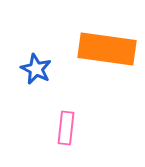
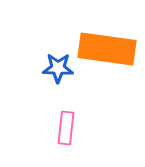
blue star: moved 22 px right, 1 px up; rotated 24 degrees counterclockwise
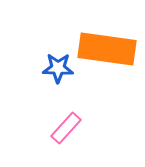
pink rectangle: rotated 36 degrees clockwise
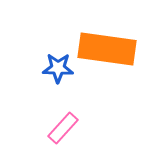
pink rectangle: moved 3 px left
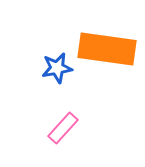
blue star: moved 1 px left; rotated 12 degrees counterclockwise
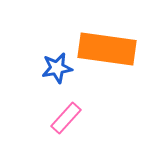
pink rectangle: moved 3 px right, 10 px up
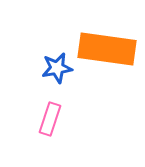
pink rectangle: moved 16 px left, 1 px down; rotated 24 degrees counterclockwise
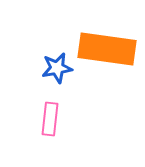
pink rectangle: rotated 12 degrees counterclockwise
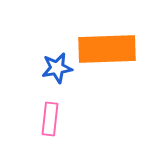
orange rectangle: rotated 10 degrees counterclockwise
